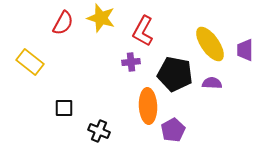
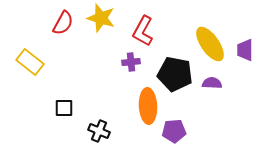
purple pentagon: moved 1 px right, 1 px down; rotated 25 degrees clockwise
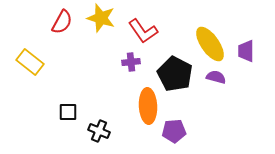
red semicircle: moved 1 px left, 1 px up
red L-shape: rotated 64 degrees counterclockwise
purple trapezoid: moved 1 px right, 1 px down
black pentagon: rotated 16 degrees clockwise
purple semicircle: moved 4 px right, 6 px up; rotated 12 degrees clockwise
black square: moved 4 px right, 4 px down
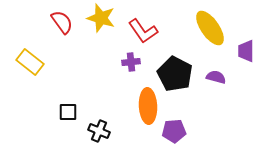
red semicircle: rotated 65 degrees counterclockwise
yellow ellipse: moved 16 px up
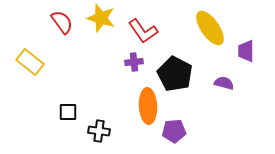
purple cross: moved 3 px right
purple semicircle: moved 8 px right, 6 px down
black cross: rotated 15 degrees counterclockwise
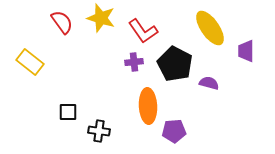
black pentagon: moved 10 px up
purple semicircle: moved 15 px left
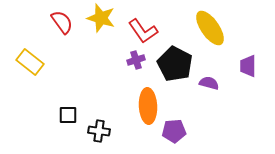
purple trapezoid: moved 2 px right, 15 px down
purple cross: moved 2 px right, 2 px up; rotated 12 degrees counterclockwise
black square: moved 3 px down
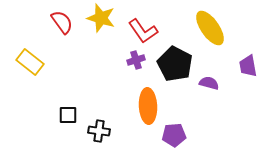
purple trapezoid: rotated 10 degrees counterclockwise
purple pentagon: moved 4 px down
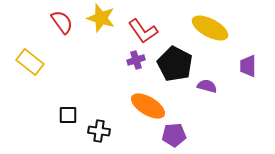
yellow ellipse: rotated 27 degrees counterclockwise
purple trapezoid: rotated 10 degrees clockwise
purple semicircle: moved 2 px left, 3 px down
orange ellipse: rotated 56 degrees counterclockwise
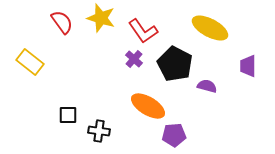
purple cross: moved 2 px left, 1 px up; rotated 30 degrees counterclockwise
